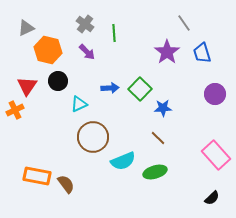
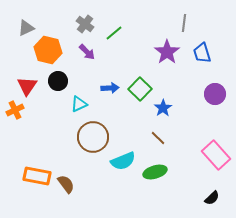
gray line: rotated 42 degrees clockwise
green line: rotated 54 degrees clockwise
blue star: rotated 30 degrees counterclockwise
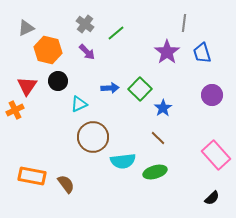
green line: moved 2 px right
purple circle: moved 3 px left, 1 px down
cyan semicircle: rotated 15 degrees clockwise
orange rectangle: moved 5 px left
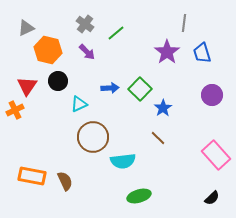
green ellipse: moved 16 px left, 24 px down
brown semicircle: moved 1 px left, 3 px up; rotated 12 degrees clockwise
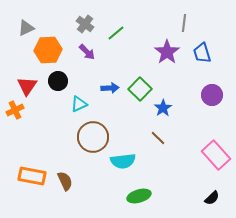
orange hexagon: rotated 16 degrees counterclockwise
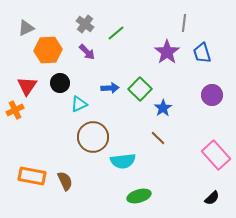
black circle: moved 2 px right, 2 px down
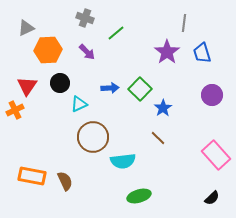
gray cross: moved 6 px up; rotated 18 degrees counterclockwise
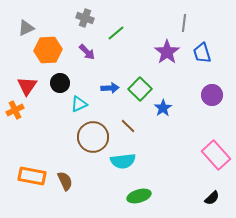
brown line: moved 30 px left, 12 px up
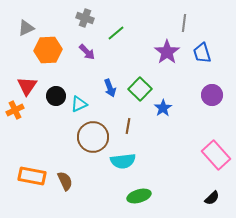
black circle: moved 4 px left, 13 px down
blue arrow: rotated 72 degrees clockwise
brown line: rotated 56 degrees clockwise
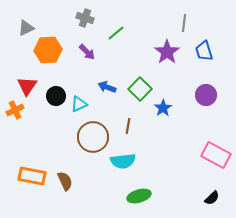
blue trapezoid: moved 2 px right, 2 px up
blue arrow: moved 3 px left, 1 px up; rotated 132 degrees clockwise
purple circle: moved 6 px left
pink rectangle: rotated 20 degrees counterclockwise
